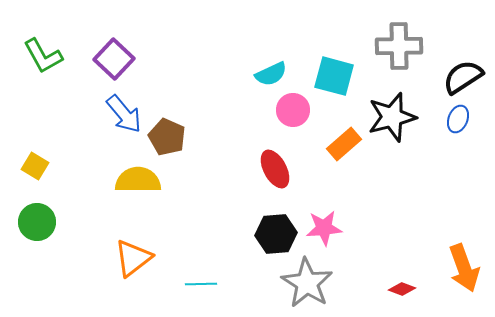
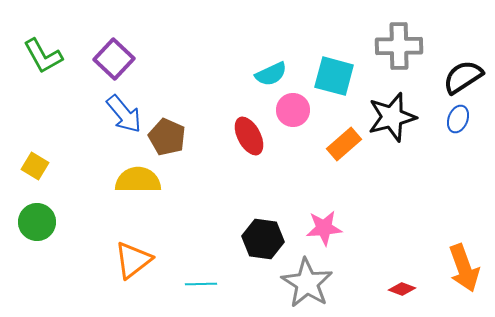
red ellipse: moved 26 px left, 33 px up
black hexagon: moved 13 px left, 5 px down; rotated 12 degrees clockwise
orange triangle: moved 2 px down
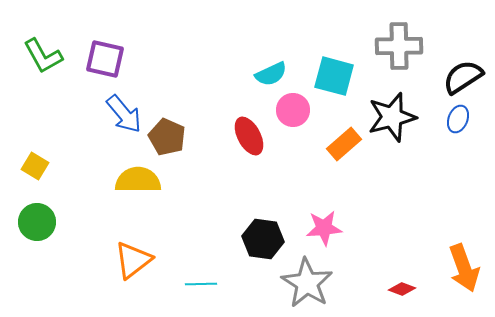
purple square: moved 9 px left; rotated 30 degrees counterclockwise
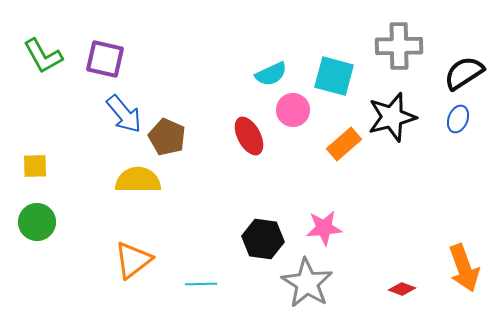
black semicircle: moved 1 px right, 4 px up
yellow square: rotated 32 degrees counterclockwise
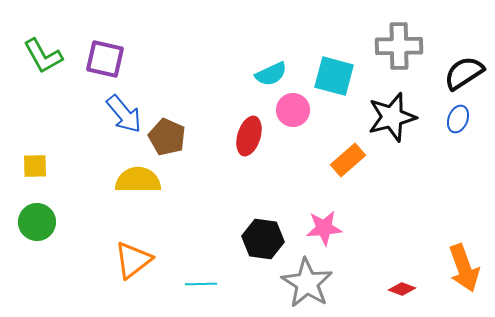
red ellipse: rotated 45 degrees clockwise
orange rectangle: moved 4 px right, 16 px down
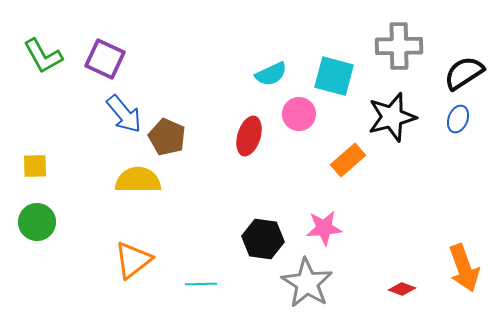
purple square: rotated 12 degrees clockwise
pink circle: moved 6 px right, 4 px down
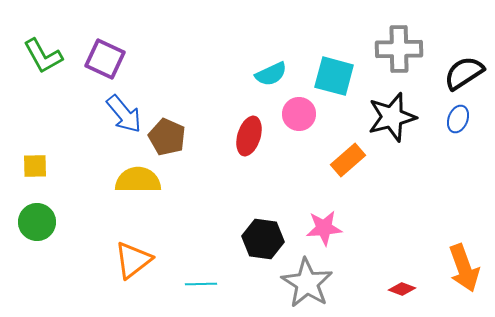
gray cross: moved 3 px down
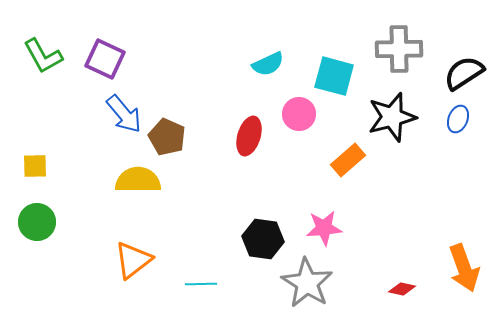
cyan semicircle: moved 3 px left, 10 px up
red diamond: rotated 8 degrees counterclockwise
